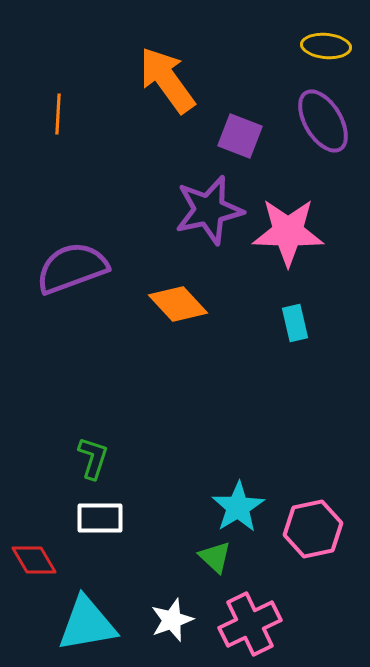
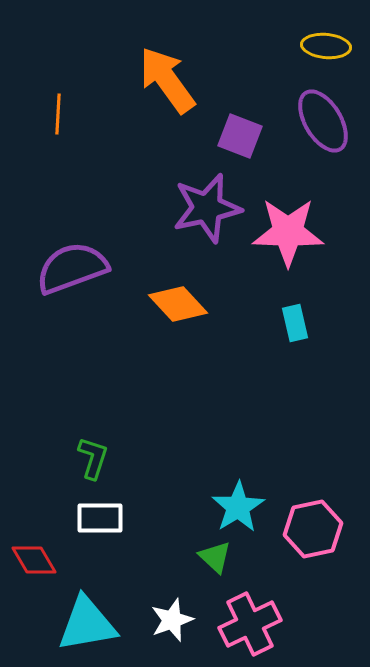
purple star: moved 2 px left, 2 px up
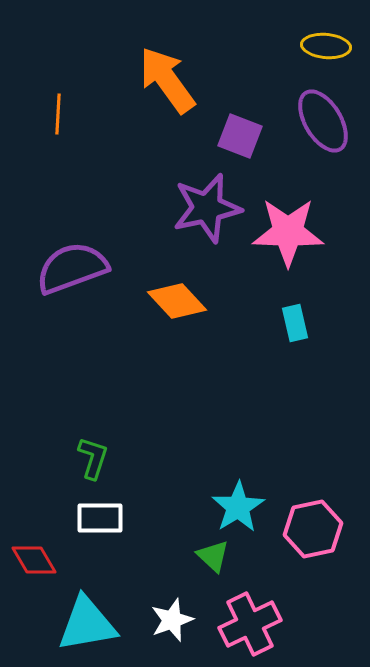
orange diamond: moved 1 px left, 3 px up
green triangle: moved 2 px left, 1 px up
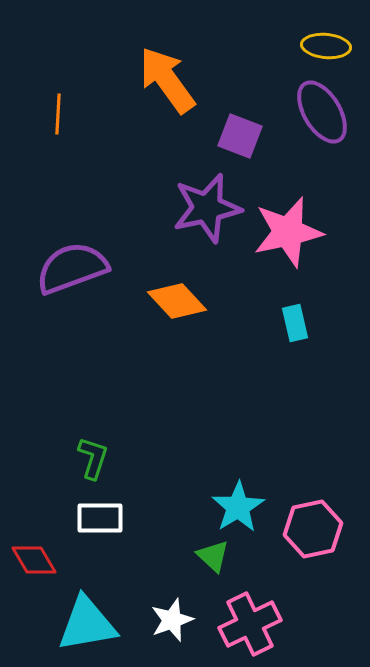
purple ellipse: moved 1 px left, 9 px up
pink star: rotated 14 degrees counterclockwise
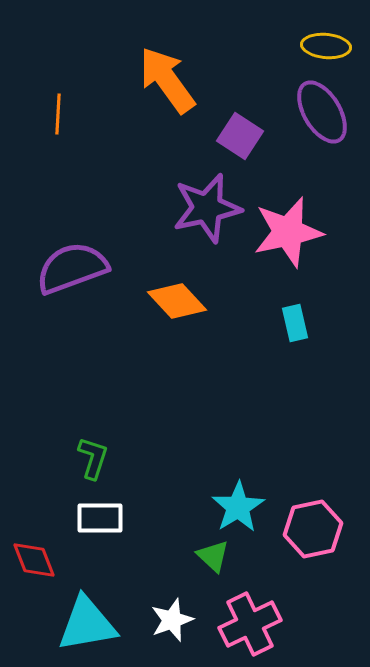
purple square: rotated 12 degrees clockwise
red diamond: rotated 9 degrees clockwise
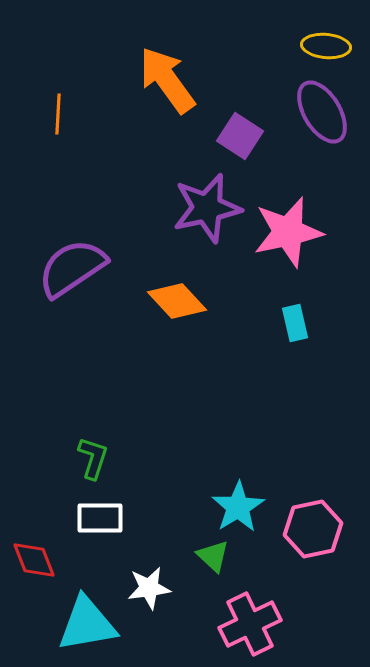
purple semicircle: rotated 14 degrees counterclockwise
white star: moved 23 px left, 32 px up; rotated 12 degrees clockwise
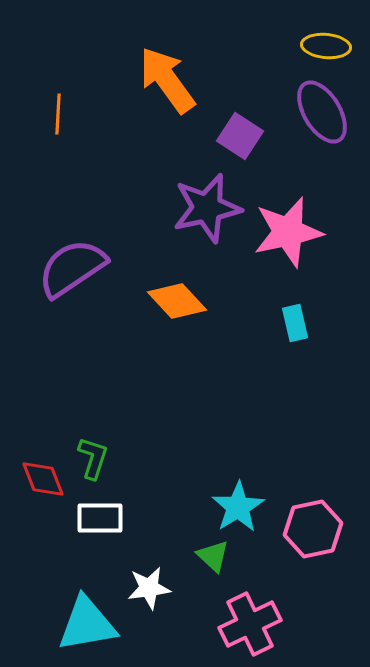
red diamond: moved 9 px right, 81 px up
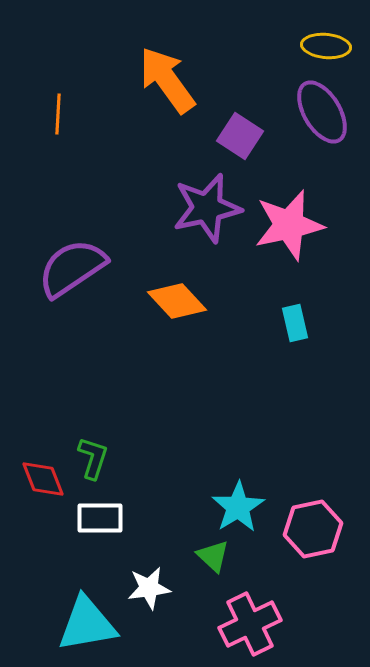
pink star: moved 1 px right, 7 px up
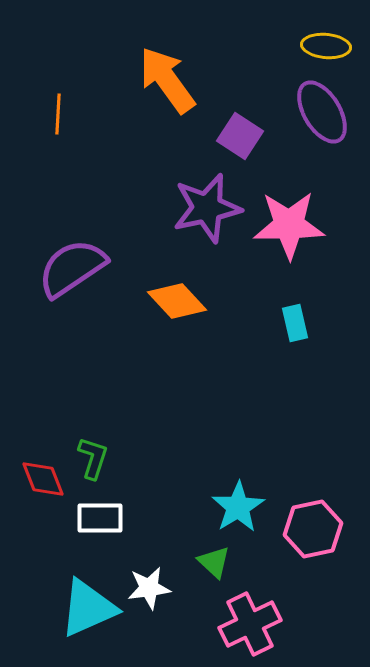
pink star: rotated 12 degrees clockwise
green triangle: moved 1 px right, 6 px down
cyan triangle: moved 1 px right, 16 px up; rotated 14 degrees counterclockwise
